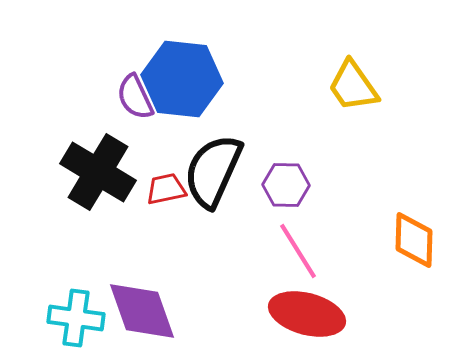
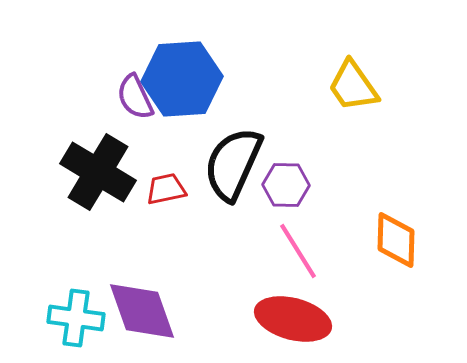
blue hexagon: rotated 10 degrees counterclockwise
black semicircle: moved 20 px right, 7 px up
orange diamond: moved 18 px left
red ellipse: moved 14 px left, 5 px down
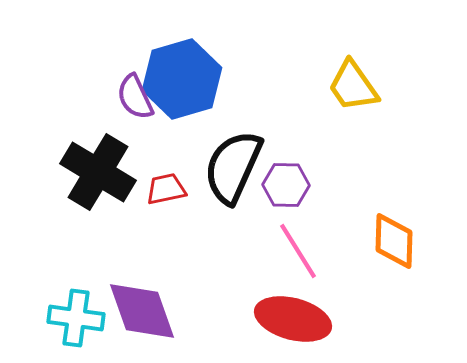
blue hexagon: rotated 12 degrees counterclockwise
black semicircle: moved 3 px down
orange diamond: moved 2 px left, 1 px down
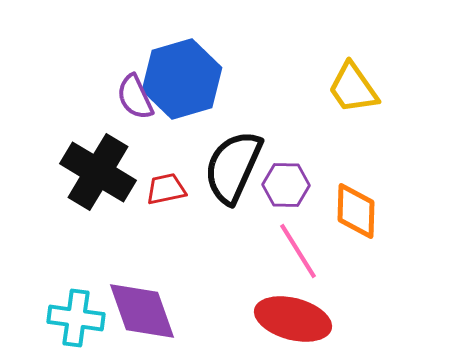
yellow trapezoid: moved 2 px down
orange diamond: moved 38 px left, 30 px up
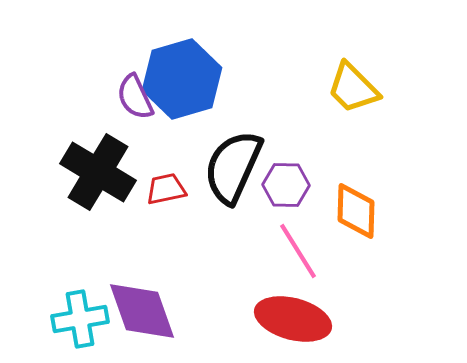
yellow trapezoid: rotated 10 degrees counterclockwise
cyan cross: moved 4 px right, 1 px down; rotated 18 degrees counterclockwise
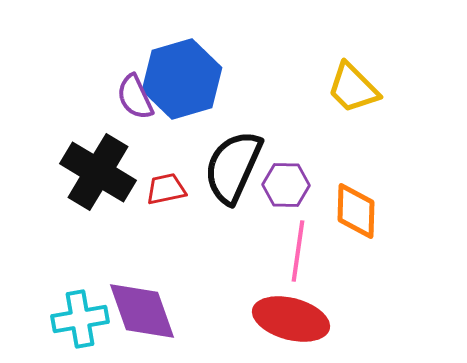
pink line: rotated 40 degrees clockwise
red ellipse: moved 2 px left
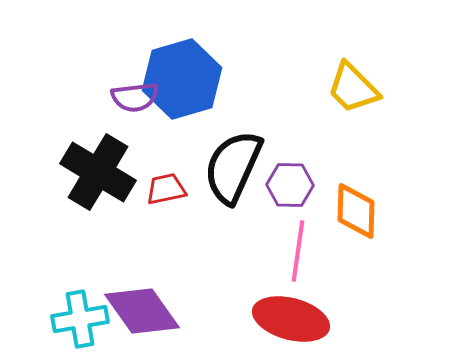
purple semicircle: rotated 72 degrees counterclockwise
purple hexagon: moved 4 px right
purple diamond: rotated 16 degrees counterclockwise
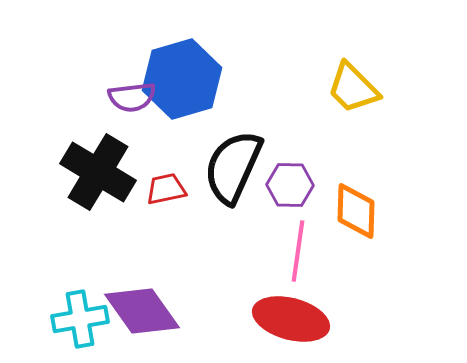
purple semicircle: moved 3 px left
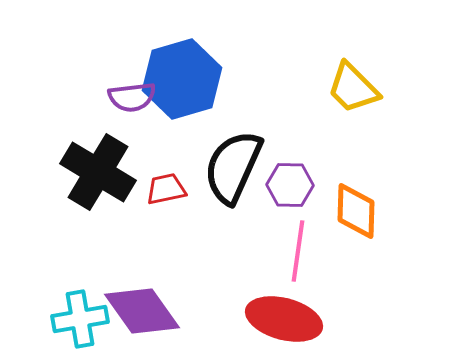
red ellipse: moved 7 px left
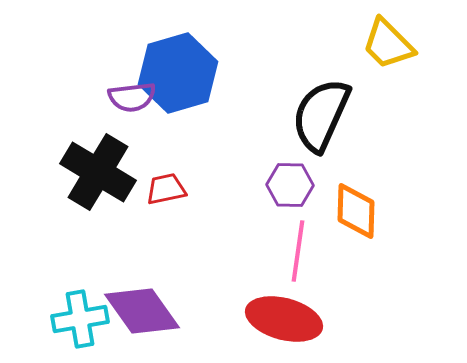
blue hexagon: moved 4 px left, 6 px up
yellow trapezoid: moved 35 px right, 44 px up
black semicircle: moved 88 px right, 52 px up
